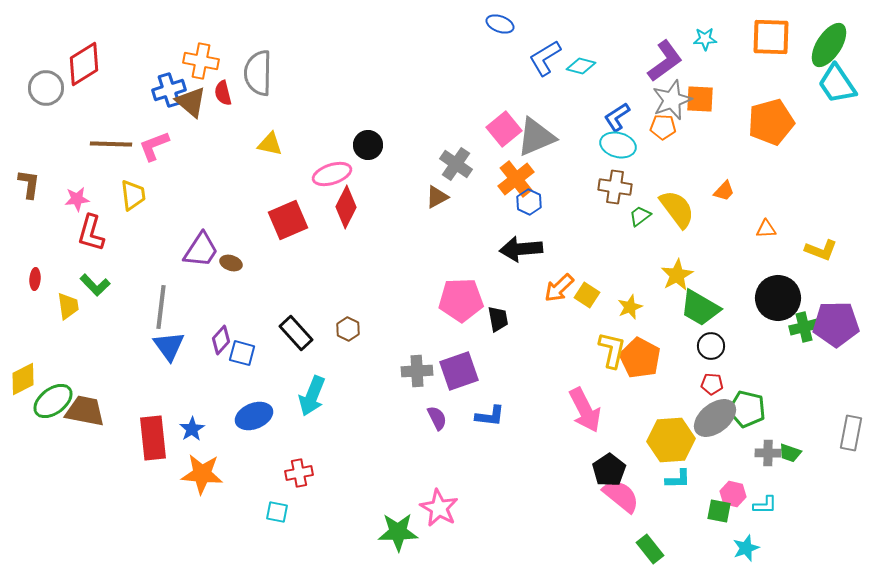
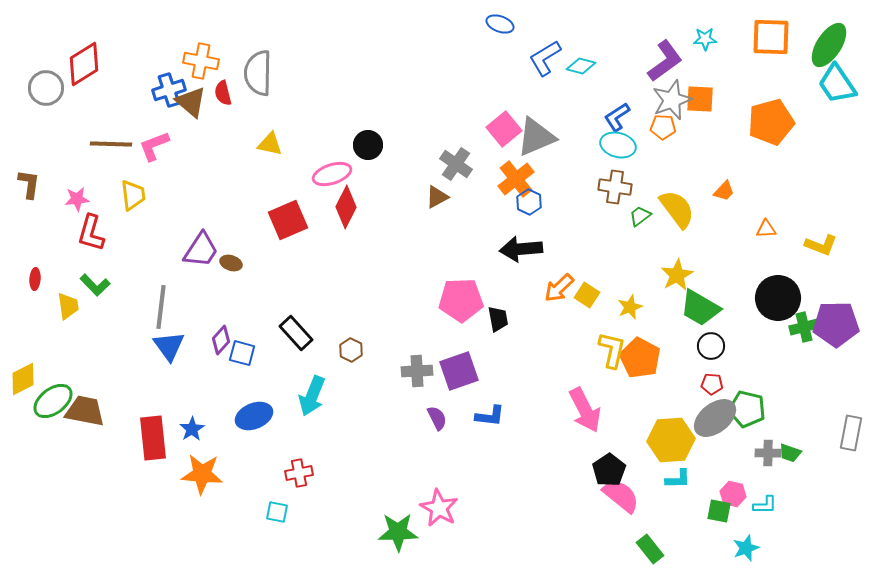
yellow L-shape at (821, 250): moved 5 px up
brown hexagon at (348, 329): moved 3 px right, 21 px down
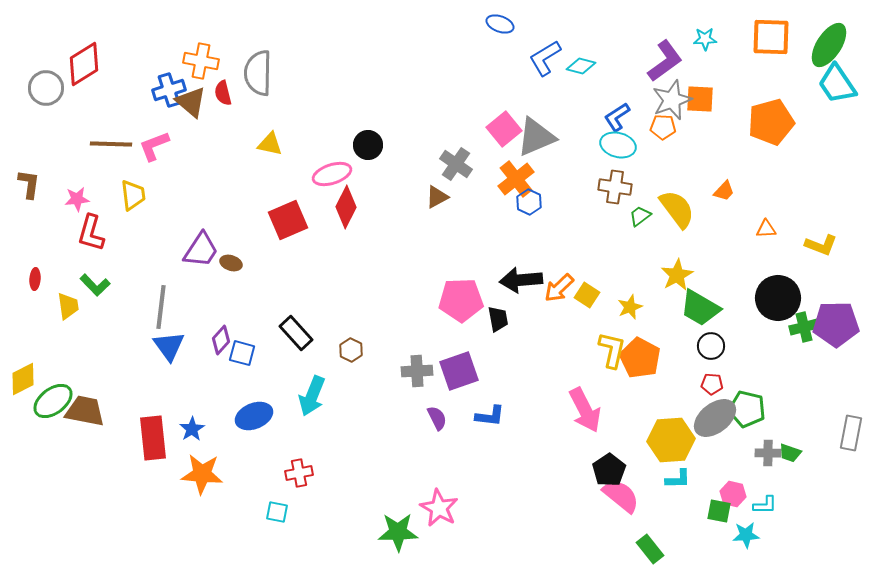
black arrow at (521, 249): moved 31 px down
cyan star at (746, 548): moved 13 px up; rotated 16 degrees clockwise
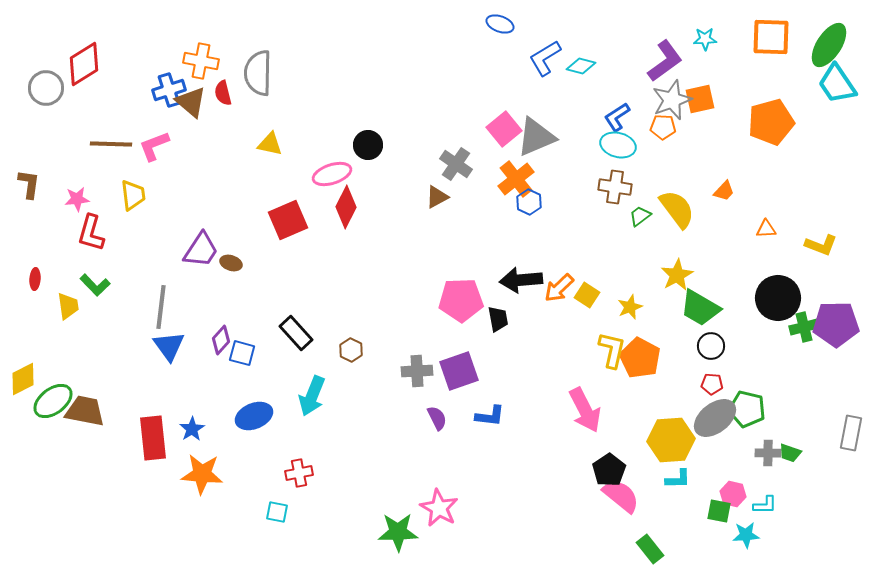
orange square at (700, 99): rotated 16 degrees counterclockwise
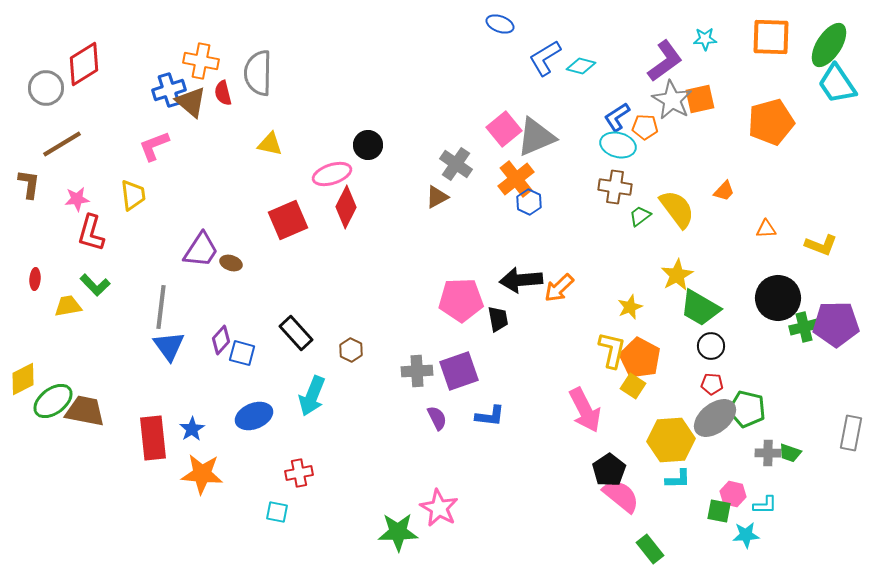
gray star at (672, 100): rotated 21 degrees counterclockwise
orange pentagon at (663, 127): moved 18 px left
brown line at (111, 144): moved 49 px left; rotated 33 degrees counterclockwise
yellow square at (587, 295): moved 46 px right, 91 px down
yellow trapezoid at (68, 306): rotated 92 degrees counterclockwise
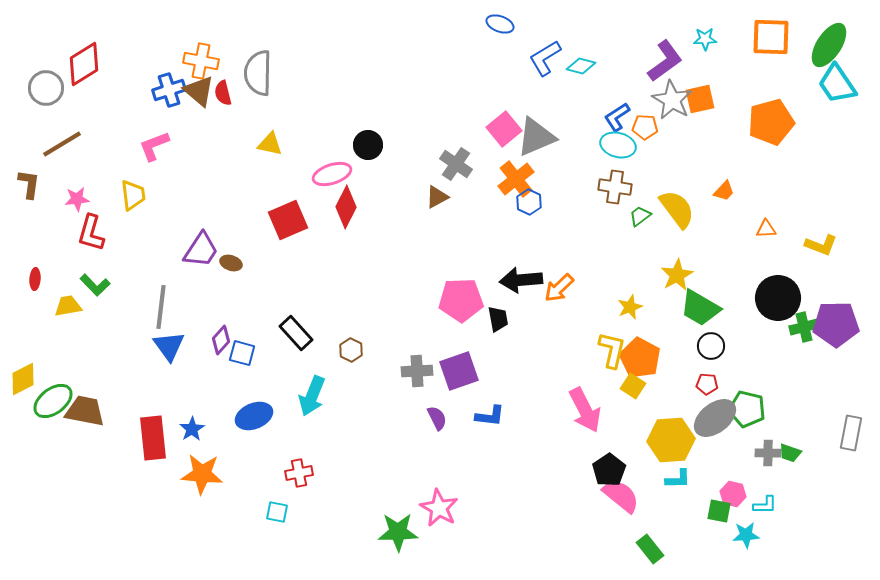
brown triangle at (191, 102): moved 8 px right, 11 px up
red pentagon at (712, 384): moved 5 px left
